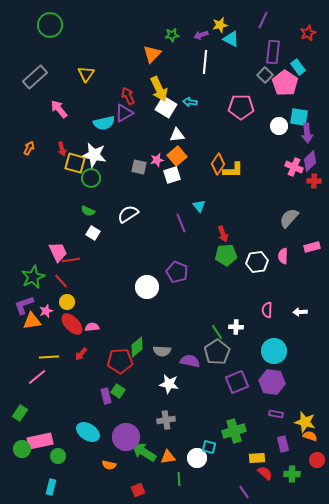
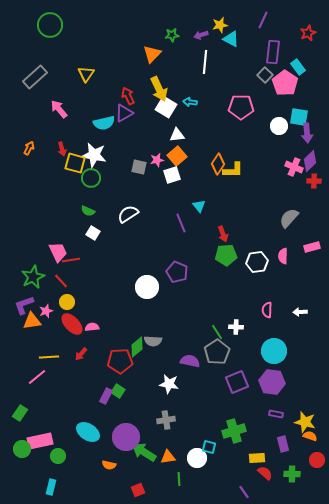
gray semicircle at (162, 351): moved 9 px left, 10 px up
purple rectangle at (106, 396): rotated 42 degrees clockwise
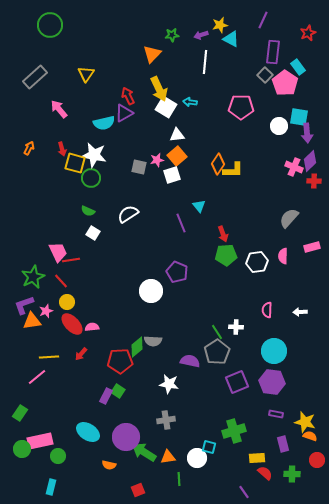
white circle at (147, 287): moved 4 px right, 4 px down
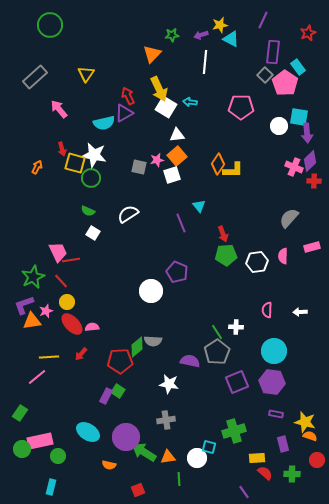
orange arrow at (29, 148): moved 8 px right, 19 px down
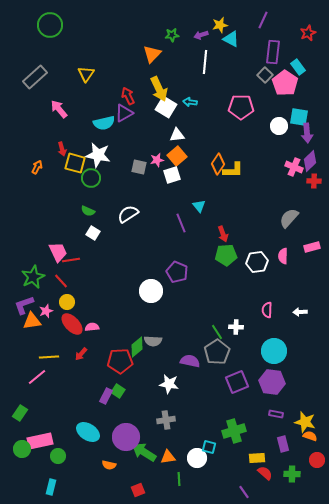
white star at (94, 155): moved 4 px right
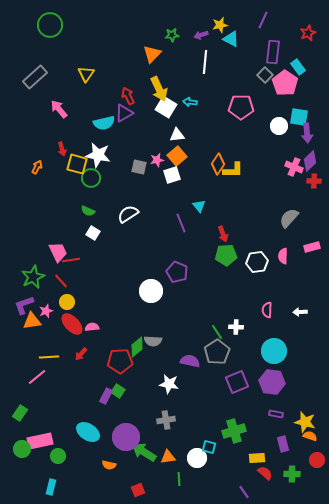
yellow square at (75, 163): moved 2 px right, 1 px down
